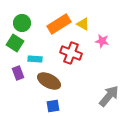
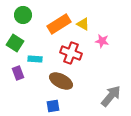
green circle: moved 1 px right, 8 px up
brown ellipse: moved 12 px right
gray arrow: moved 2 px right
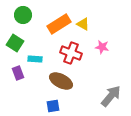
pink star: moved 6 px down
